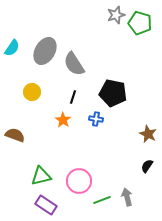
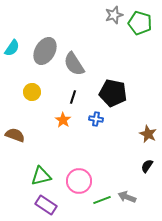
gray star: moved 2 px left
gray arrow: rotated 54 degrees counterclockwise
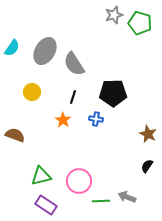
black pentagon: rotated 12 degrees counterclockwise
green line: moved 1 px left, 1 px down; rotated 18 degrees clockwise
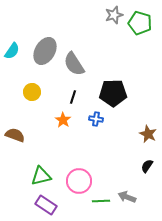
cyan semicircle: moved 3 px down
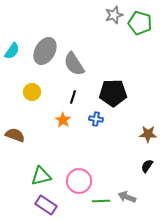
brown star: rotated 24 degrees counterclockwise
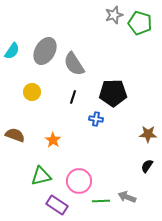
orange star: moved 10 px left, 20 px down
purple rectangle: moved 11 px right
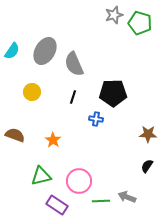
gray semicircle: rotated 10 degrees clockwise
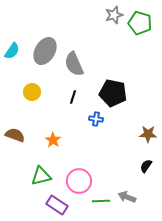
black pentagon: rotated 12 degrees clockwise
black semicircle: moved 1 px left
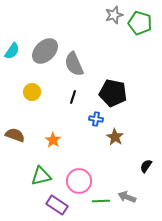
gray ellipse: rotated 16 degrees clockwise
brown star: moved 33 px left, 3 px down; rotated 30 degrees clockwise
